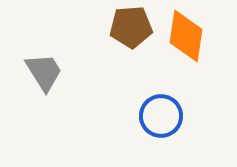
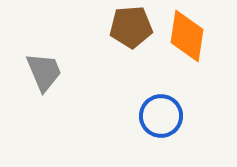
orange diamond: moved 1 px right
gray trapezoid: rotated 9 degrees clockwise
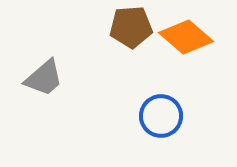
orange diamond: moved 1 px left, 1 px down; rotated 58 degrees counterclockwise
gray trapezoid: moved 6 px down; rotated 72 degrees clockwise
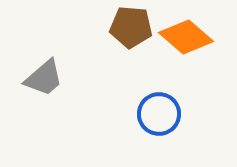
brown pentagon: rotated 9 degrees clockwise
blue circle: moved 2 px left, 2 px up
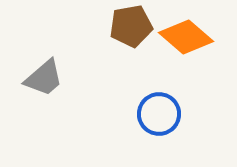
brown pentagon: moved 1 px up; rotated 15 degrees counterclockwise
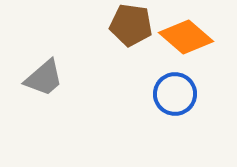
brown pentagon: moved 1 px up; rotated 18 degrees clockwise
blue circle: moved 16 px right, 20 px up
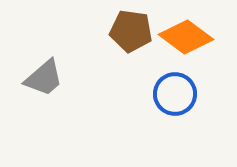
brown pentagon: moved 6 px down
orange diamond: rotated 4 degrees counterclockwise
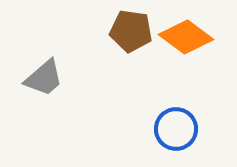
blue circle: moved 1 px right, 35 px down
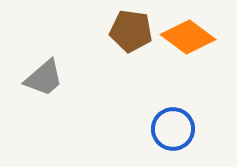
orange diamond: moved 2 px right
blue circle: moved 3 px left
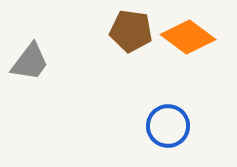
gray trapezoid: moved 14 px left, 16 px up; rotated 12 degrees counterclockwise
blue circle: moved 5 px left, 3 px up
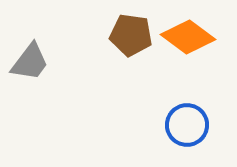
brown pentagon: moved 4 px down
blue circle: moved 19 px right, 1 px up
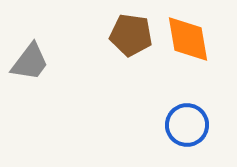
orange diamond: moved 2 px down; rotated 44 degrees clockwise
